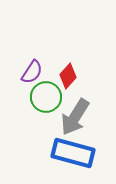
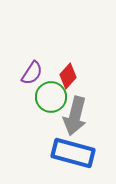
purple semicircle: moved 1 px down
green circle: moved 5 px right
gray arrow: moved 1 px up; rotated 18 degrees counterclockwise
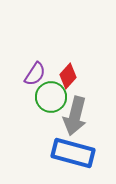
purple semicircle: moved 3 px right, 1 px down
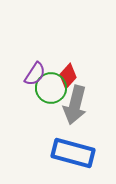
green circle: moved 9 px up
gray arrow: moved 11 px up
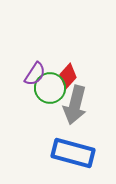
green circle: moved 1 px left
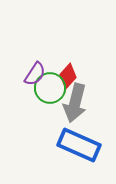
gray arrow: moved 2 px up
blue rectangle: moved 6 px right, 8 px up; rotated 9 degrees clockwise
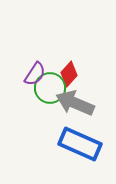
red diamond: moved 1 px right, 2 px up
gray arrow: rotated 99 degrees clockwise
blue rectangle: moved 1 px right, 1 px up
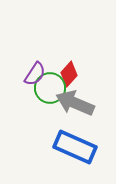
blue rectangle: moved 5 px left, 3 px down
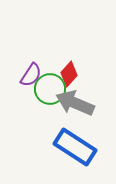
purple semicircle: moved 4 px left, 1 px down
green circle: moved 1 px down
blue rectangle: rotated 9 degrees clockwise
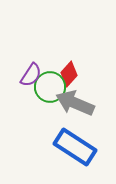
green circle: moved 2 px up
